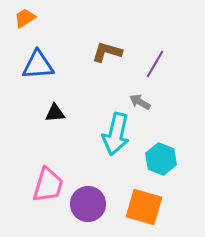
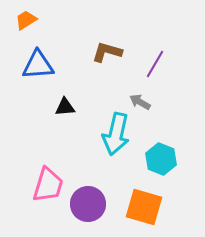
orange trapezoid: moved 1 px right, 2 px down
black triangle: moved 10 px right, 6 px up
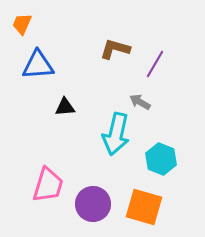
orange trapezoid: moved 4 px left, 4 px down; rotated 35 degrees counterclockwise
brown L-shape: moved 8 px right, 3 px up
purple circle: moved 5 px right
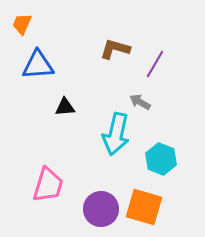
purple circle: moved 8 px right, 5 px down
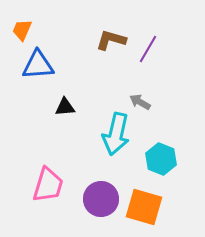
orange trapezoid: moved 6 px down
brown L-shape: moved 4 px left, 9 px up
purple line: moved 7 px left, 15 px up
purple circle: moved 10 px up
